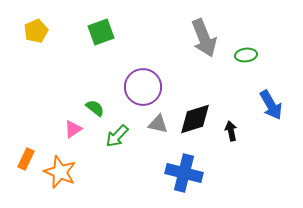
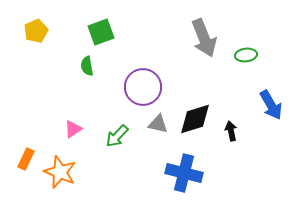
green semicircle: moved 8 px left, 42 px up; rotated 138 degrees counterclockwise
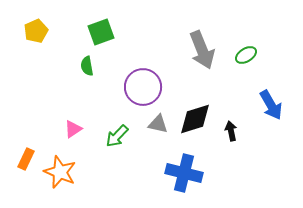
gray arrow: moved 2 px left, 12 px down
green ellipse: rotated 25 degrees counterclockwise
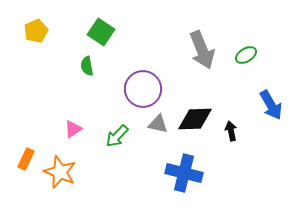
green square: rotated 36 degrees counterclockwise
purple circle: moved 2 px down
black diamond: rotated 15 degrees clockwise
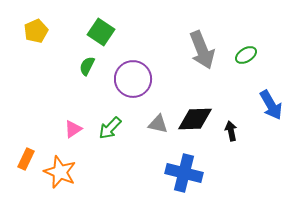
green semicircle: rotated 36 degrees clockwise
purple circle: moved 10 px left, 10 px up
green arrow: moved 7 px left, 8 px up
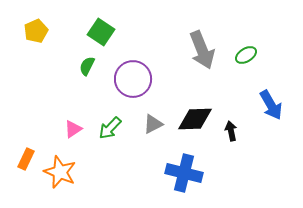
gray triangle: moved 5 px left; rotated 40 degrees counterclockwise
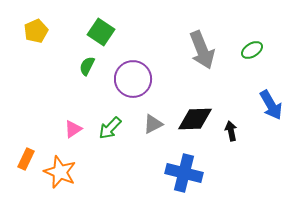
green ellipse: moved 6 px right, 5 px up
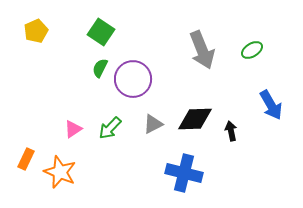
green semicircle: moved 13 px right, 2 px down
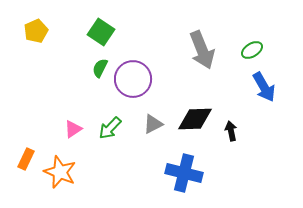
blue arrow: moved 7 px left, 18 px up
